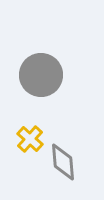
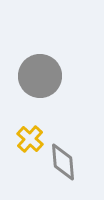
gray circle: moved 1 px left, 1 px down
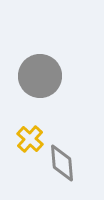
gray diamond: moved 1 px left, 1 px down
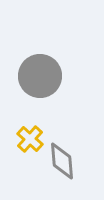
gray diamond: moved 2 px up
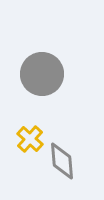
gray circle: moved 2 px right, 2 px up
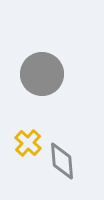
yellow cross: moved 2 px left, 4 px down
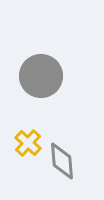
gray circle: moved 1 px left, 2 px down
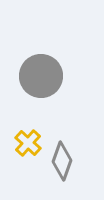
gray diamond: rotated 24 degrees clockwise
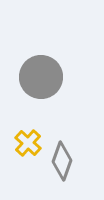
gray circle: moved 1 px down
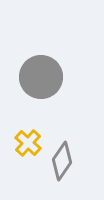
gray diamond: rotated 15 degrees clockwise
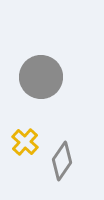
yellow cross: moved 3 px left, 1 px up
